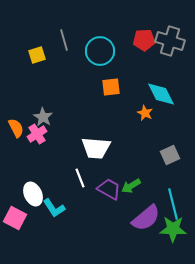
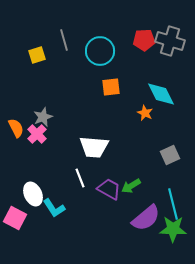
gray star: rotated 18 degrees clockwise
pink cross: rotated 12 degrees counterclockwise
white trapezoid: moved 2 px left, 1 px up
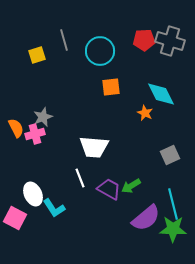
pink cross: moved 2 px left; rotated 30 degrees clockwise
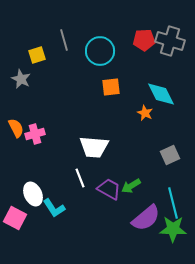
gray star: moved 22 px left, 38 px up; rotated 24 degrees counterclockwise
cyan line: moved 1 px up
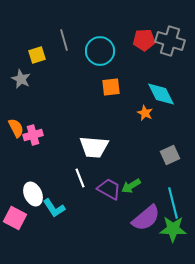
pink cross: moved 2 px left, 1 px down
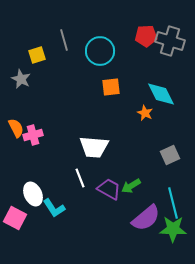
red pentagon: moved 2 px right, 4 px up
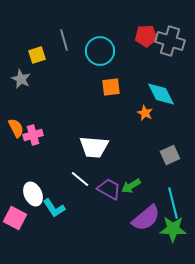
white line: moved 1 px down; rotated 30 degrees counterclockwise
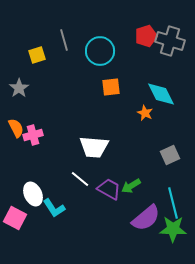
red pentagon: rotated 15 degrees counterclockwise
gray star: moved 2 px left, 9 px down; rotated 12 degrees clockwise
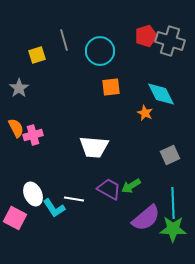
white line: moved 6 px left, 20 px down; rotated 30 degrees counterclockwise
cyan line: rotated 12 degrees clockwise
